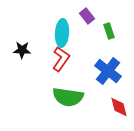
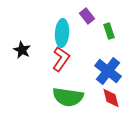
black star: rotated 24 degrees clockwise
red diamond: moved 8 px left, 9 px up
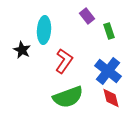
cyan ellipse: moved 18 px left, 3 px up
red L-shape: moved 3 px right, 2 px down
green semicircle: rotated 28 degrees counterclockwise
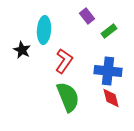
green rectangle: rotated 70 degrees clockwise
blue cross: rotated 32 degrees counterclockwise
green semicircle: rotated 92 degrees counterclockwise
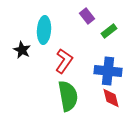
green semicircle: moved 1 px up; rotated 12 degrees clockwise
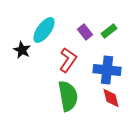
purple rectangle: moved 2 px left, 16 px down
cyan ellipse: rotated 32 degrees clockwise
red L-shape: moved 4 px right, 1 px up
blue cross: moved 1 px left, 1 px up
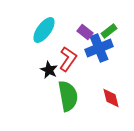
purple rectangle: rotated 14 degrees counterclockwise
black star: moved 27 px right, 20 px down
red L-shape: moved 1 px up
blue cross: moved 8 px left, 22 px up; rotated 28 degrees counterclockwise
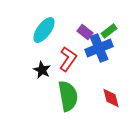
black star: moved 7 px left
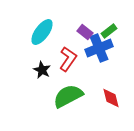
cyan ellipse: moved 2 px left, 2 px down
green semicircle: rotated 108 degrees counterclockwise
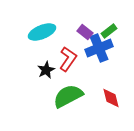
cyan ellipse: rotated 32 degrees clockwise
black star: moved 4 px right; rotated 18 degrees clockwise
